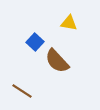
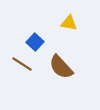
brown semicircle: moved 4 px right, 6 px down
brown line: moved 27 px up
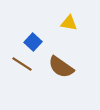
blue square: moved 2 px left
brown semicircle: rotated 12 degrees counterclockwise
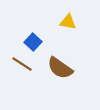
yellow triangle: moved 1 px left, 1 px up
brown semicircle: moved 1 px left, 1 px down
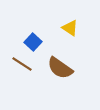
yellow triangle: moved 2 px right, 6 px down; rotated 24 degrees clockwise
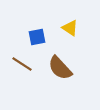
blue square: moved 4 px right, 5 px up; rotated 36 degrees clockwise
brown semicircle: rotated 12 degrees clockwise
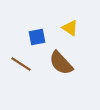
brown line: moved 1 px left
brown semicircle: moved 1 px right, 5 px up
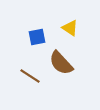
brown line: moved 9 px right, 12 px down
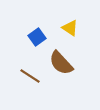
blue square: rotated 24 degrees counterclockwise
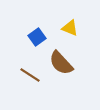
yellow triangle: rotated 12 degrees counterclockwise
brown line: moved 1 px up
